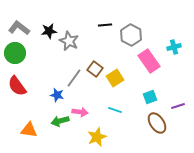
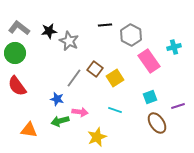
blue star: moved 4 px down
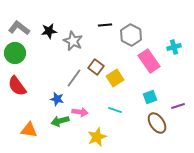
gray star: moved 4 px right
brown square: moved 1 px right, 2 px up
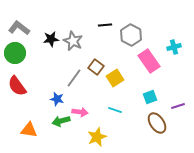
black star: moved 2 px right, 8 px down
green arrow: moved 1 px right
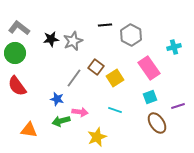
gray star: rotated 24 degrees clockwise
pink rectangle: moved 7 px down
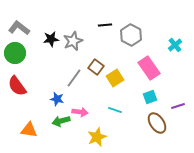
cyan cross: moved 1 px right, 2 px up; rotated 24 degrees counterclockwise
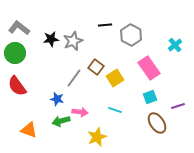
orange triangle: rotated 12 degrees clockwise
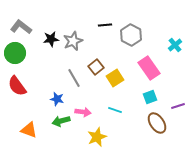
gray L-shape: moved 2 px right, 1 px up
brown square: rotated 14 degrees clockwise
gray line: rotated 66 degrees counterclockwise
pink arrow: moved 3 px right
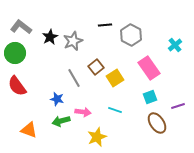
black star: moved 1 px left, 2 px up; rotated 21 degrees counterclockwise
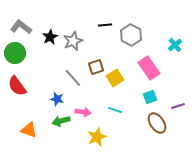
brown square: rotated 21 degrees clockwise
gray line: moved 1 px left; rotated 12 degrees counterclockwise
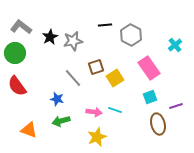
gray star: rotated 12 degrees clockwise
purple line: moved 2 px left
pink arrow: moved 11 px right
brown ellipse: moved 1 px right, 1 px down; rotated 20 degrees clockwise
